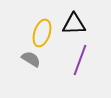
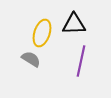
purple line: moved 1 px right, 1 px down; rotated 8 degrees counterclockwise
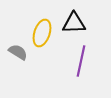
black triangle: moved 1 px up
gray semicircle: moved 13 px left, 7 px up
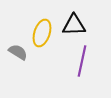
black triangle: moved 2 px down
purple line: moved 1 px right
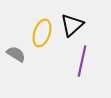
black triangle: moved 2 px left; rotated 40 degrees counterclockwise
gray semicircle: moved 2 px left, 2 px down
